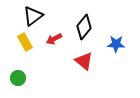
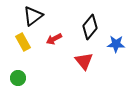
black diamond: moved 6 px right
yellow rectangle: moved 2 px left
red triangle: rotated 12 degrees clockwise
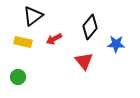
yellow rectangle: rotated 48 degrees counterclockwise
green circle: moved 1 px up
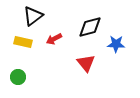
black diamond: rotated 35 degrees clockwise
red triangle: moved 2 px right, 2 px down
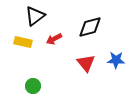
black triangle: moved 2 px right
blue star: moved 16 px down
green circle: moved 15 px right, 9 px down
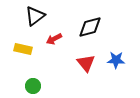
yellow rectangle: moved 7 px down
